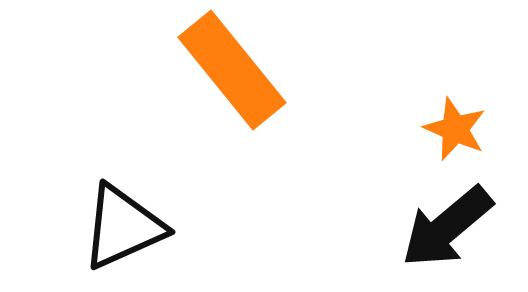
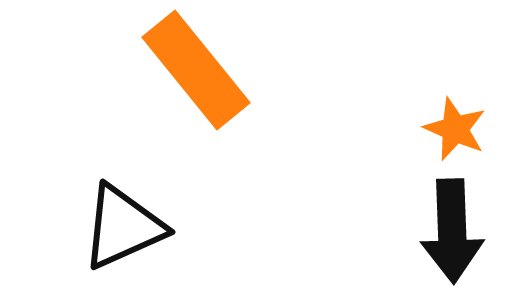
orange rectangle: moved 36 px left
black arrow: moved 5 px right, 4 px down; rotated 52 degrees counterclockwise
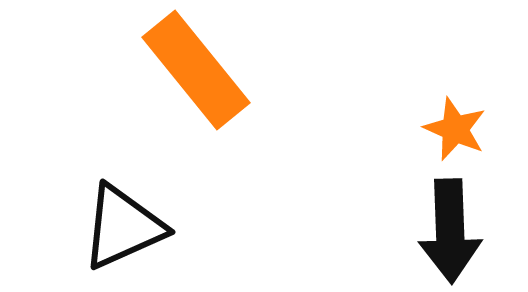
black arrow: moved 2 px left
